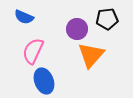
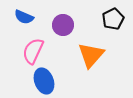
black pentagon: moved 6 px right; rotated 20 degrees counterclockwise
purple circle: moved 14 px left, 4 px up
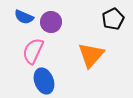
purple circle: moved 12 px left, 3 px up
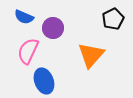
purple circle: moved 2 px right, 6 px down
pink semicircle: moved 5 px left
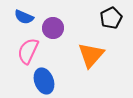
black pentagon: moved 2 px left, 1 px up
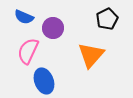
black pentagon: moved 4 px left, 1 px down
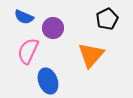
blue ellipse: moved 4 px right
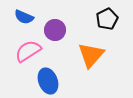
purple circle: moved 2 px right, 2 px down
pink semicircle: rotated 32 degrees clockwise
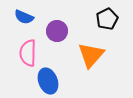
purple circle: moved 2 px right, 1 px down
pink semicircle: moved 2 px down; rotated 56 degrees counterclockwise
